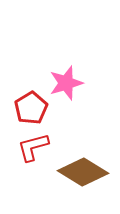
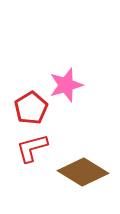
pink star: moved 2 px down
red L-shape: moved 1 px left, 1 px down
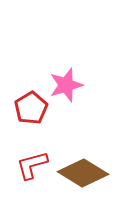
red L-shape: moved 17 px down
brown diamond: moved 1 px down
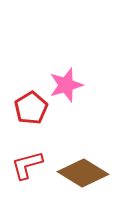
red L-shape: moved 5 px left
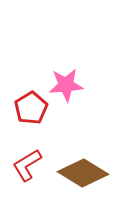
pink star: rotated 12 degrees clockwise
red L-shape: rotated 16 degrees counterclockwise
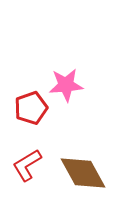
red pentagon: rotated 12 degrees clockwise
brown diamond: rotated 30 degrees clockwise
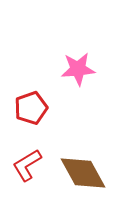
pink star: moved 12 px right, 16 px up
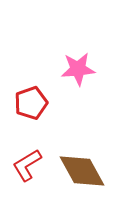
red pentagon: moved 5 px up
brown diamond: moved 1 px left, 2 px up
